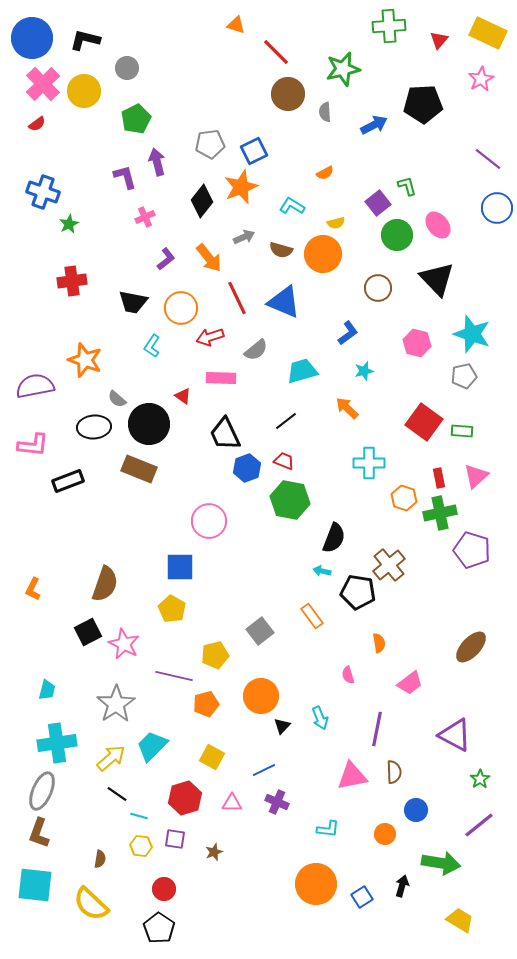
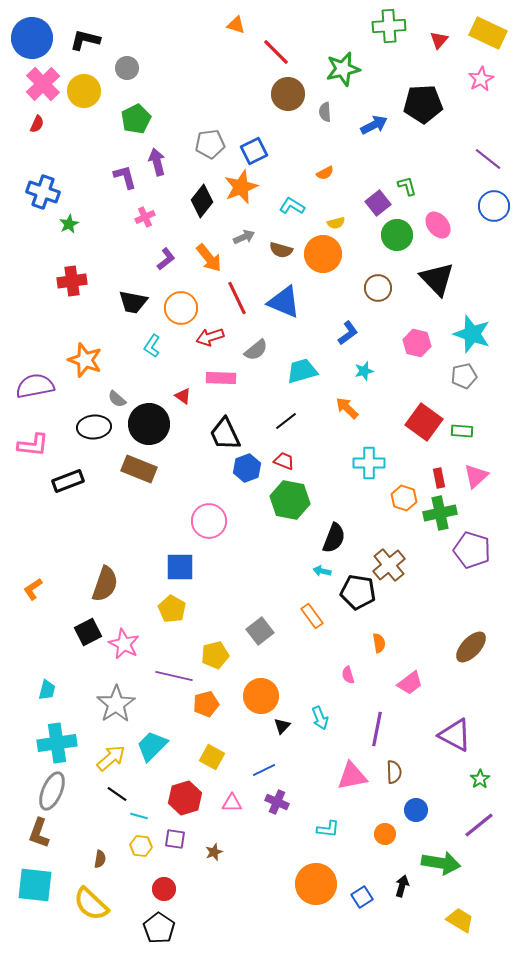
red semicircle at (37, 124): rotated 30 degrees counterclockwise
blue circle at (497, 208): moved 3 px left, 2 px up
orange L-shape at (33, 589): rotated 30 degrees clockwise
gray ellipse at (42, 791): moved 10 px right
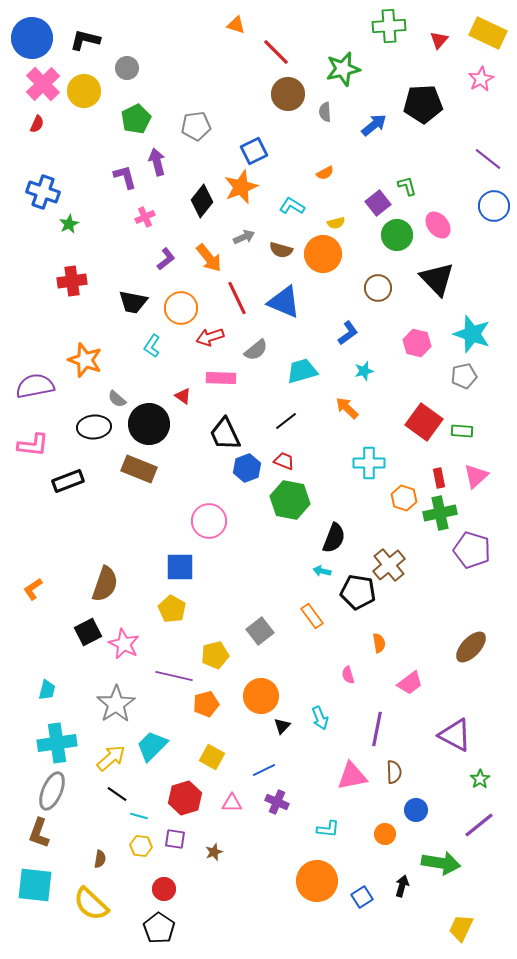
blue arrow at (374, 125): rotated 12 degrees counterclockwise
gray pentagon at (210, 144): moved 14 px left, 18 px up
orange circle at (316, 884): moved 1 px right, 3 px up
yellow trapezoid at (460, 920): moved 1 px right, 8 px down; rotated 96 degrees counterclockwise
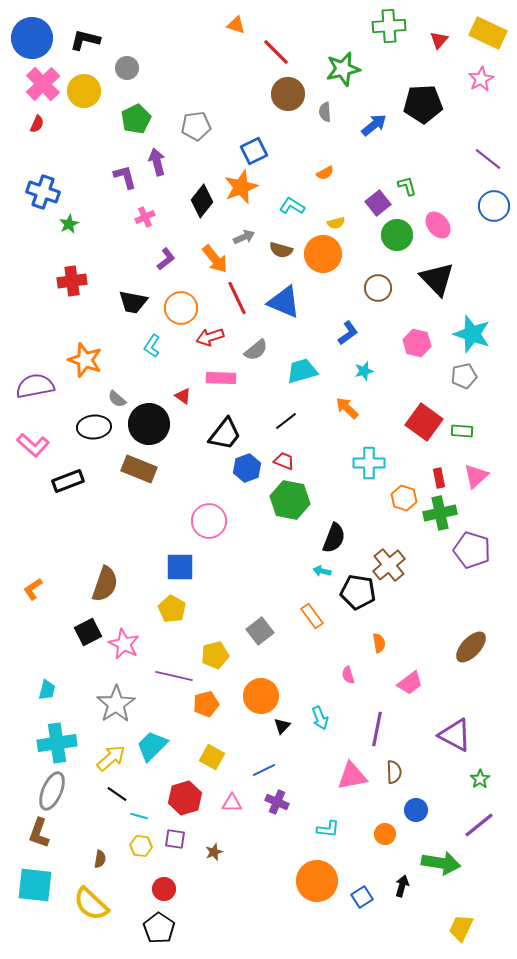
orange arrow at (209, 258): moved 6 px right, 1 px down
black trapezoid at (225, 434): rotated 117 degrees counterclockwise
pink L-shape at (33, 445): rotated 36 degrees clockwise
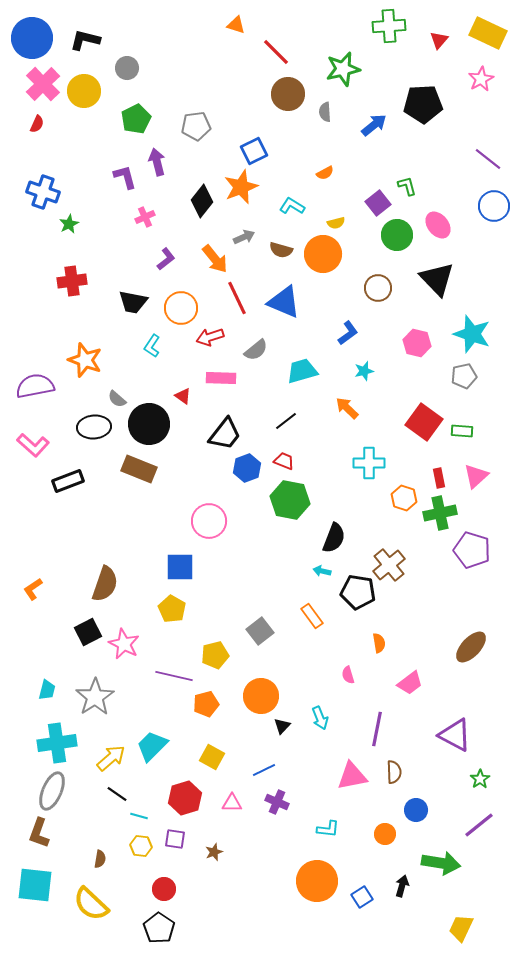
gray star at (116, 704): moved 21 px left, 7 px up
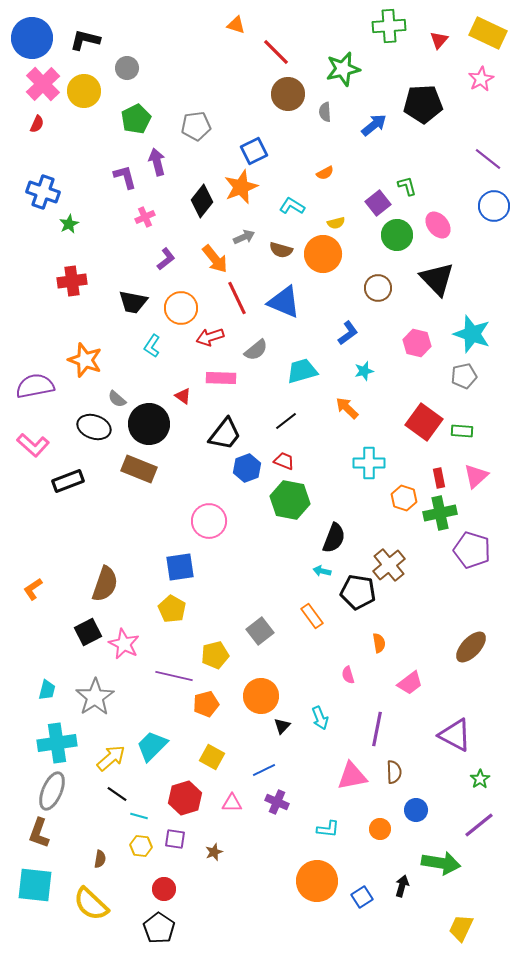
black ellipse at (94, 427): rotated 24 degrees clockwise
blue square at (180, 567): rotated 8 degrees counterclockwise
orange circle at (385, 834): moved 5 px left, 5 px up
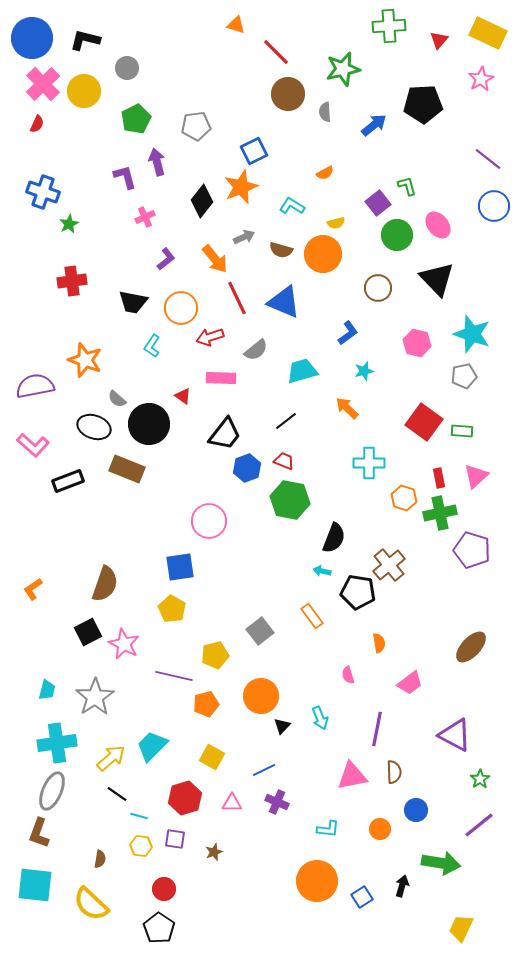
brown rectangle at (139, 469): moved 12 px left
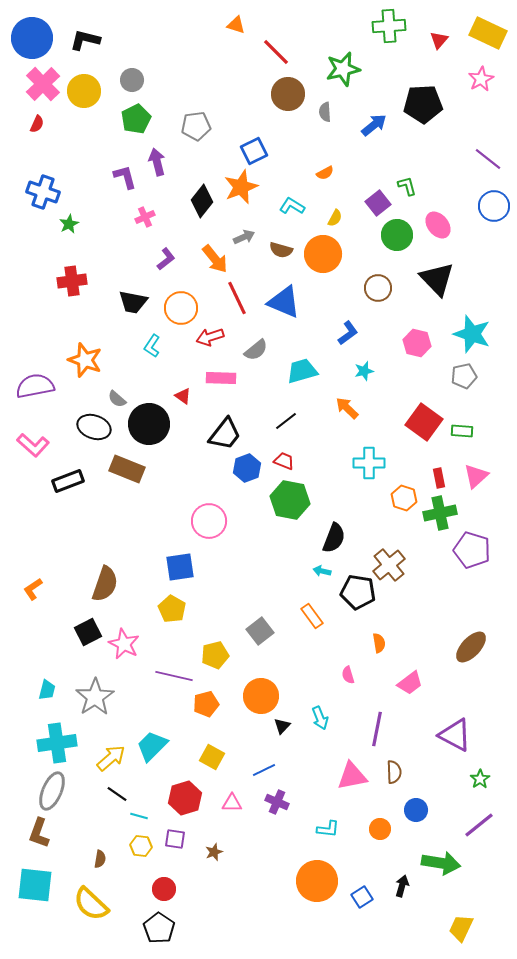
gray circle at (127, 68): moved 5 px right, 12 px down
yellow semicircle at (336, 223): moved 1 px left, 5 px up; rotated 48 degrees counterclockwise
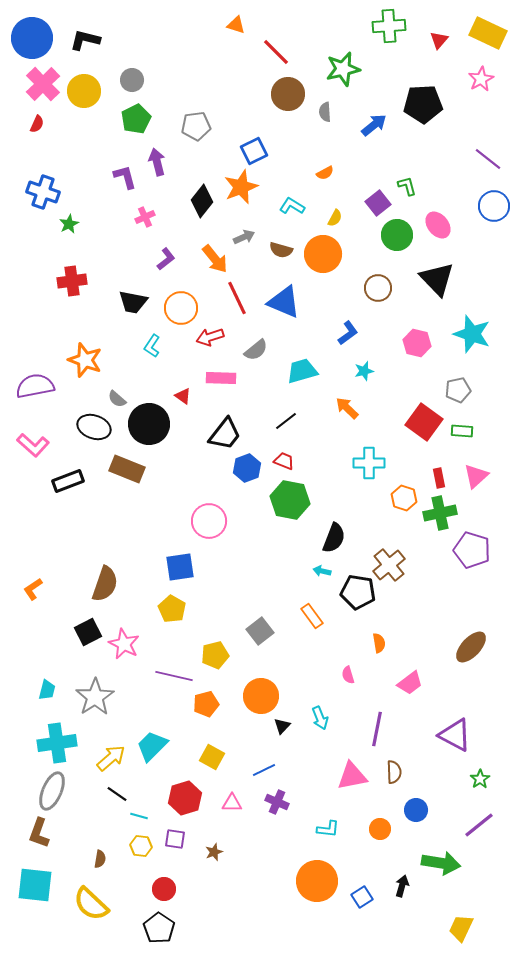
gray pentagon at (464, 376): moved 6 px left, 14 px down
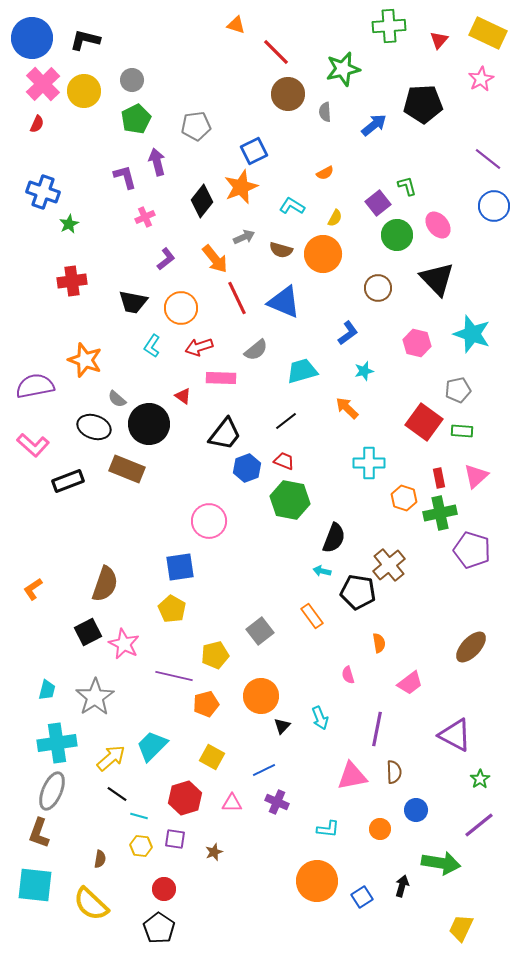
red arrow at (210, 337): moved 11 px left, 10 px down
